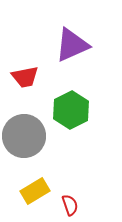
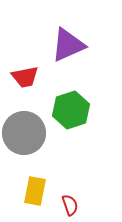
purple triangle: moved 4 px left
green hexagon: rotated 9 degrees clockwise
gray circle: moved 3 px up
yellow rectangle: rotated 48 degrees counterclockwise
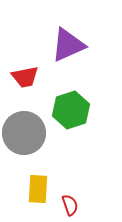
yellow rectangle: moved 3 px right, 2 px up; rotated 8 degrees counterclockwise
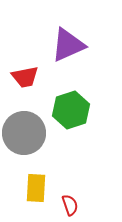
yellow rectangle: moved 2 px left, 1 px up
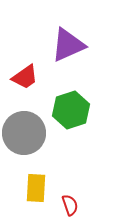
red trapezoid: rotated 24 degrees counterclockwise
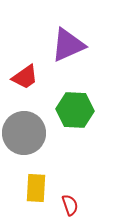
green hexagon: moved 4 px right; rotated 21 degrees clockwise
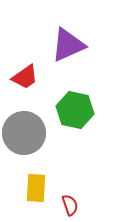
green hexagon: rotated 9 degrees clockwise
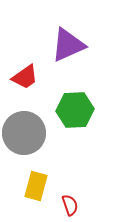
green hexagon: rotated 15 degrees counterclockwise
yellow rectangle: moved 2 px up; rotated 12 degrees clockwise
